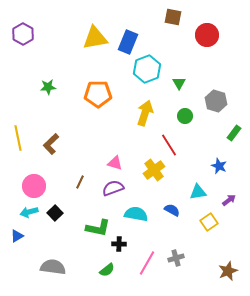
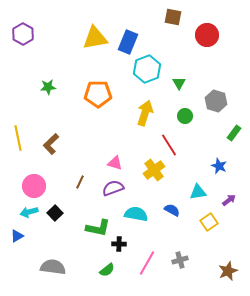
gray cross: moved 4 px right, 2 px down
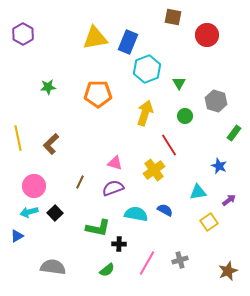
blue semicircle: moved 7 px left
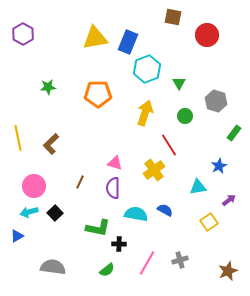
blue star: rotated 21 degrees clockwise
purple semicircle: rotated 70 degrees counterclockwise
cyan triangle: moved 5 px up
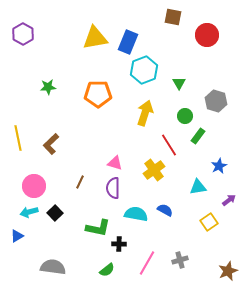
cyan hexagon: moved 3 px left, 1 px down
green rectangle: moved 36 px left, 3 px down
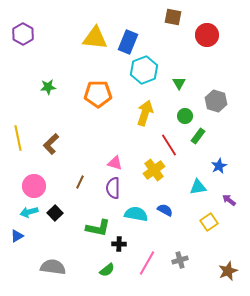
yellow triangle: rotated 16 degrees clockwise
purple arrow: rotated 104 degrees counterclockwise
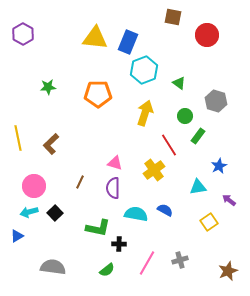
green triangle: rotated 24 degrees counterclockwise
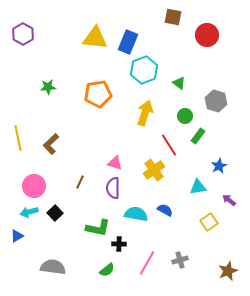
orange pentagon: rotated 8 degrees counterclockwise
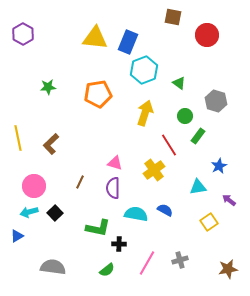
brown star: moved 2 px up; rotated 12 degrees clockwise
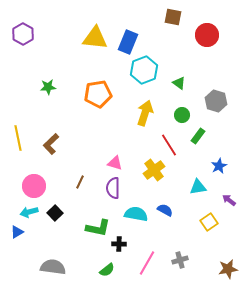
green circle: moved 3 px left, 1 px up
blue triangle: moved 4 px up
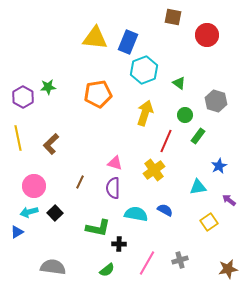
purple hexagon: moved 63 px down
green circle: moved 3 px right
red line: moved 3 px left, 4 px up; rotated 55 degrees clockwise
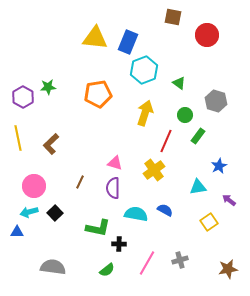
blue triangle: rotated 32 degrees clockwise
